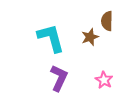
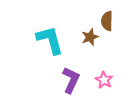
cyan L-shape: moved 1 px left, 2 px down
purple L-shape: moved 12 px right, 2 px down
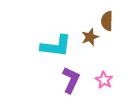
cyan L-shape: moved 6 px right, 6 px down; rotated 112 degrees clockwise
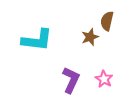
brown semicircle: rotated 12 degrees clockwise
cyan L-shape: moved 19 px left, 6 px up
pink star: moved 1 px up
